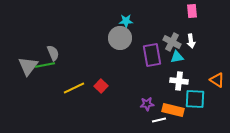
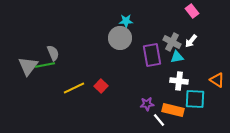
pink rectangle: rotated 32 degrees counterclockwise
white arrow: rotated 48 degrees clockwise
white line: rotated 64 degrees clockwise
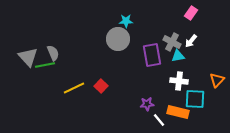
pink rectangle: moved 1 px left, 2 px down; rotated 72 degrees clockwise
gray circle: moved 2 px left, 1 px down
cyan triangle: moved 1 px right, 1 px up
gray triangle: moved 9 px up; rotated 20 degrees counterclockwise
orange triangle: rotated 42 degrees clockwise
orange rectangle: moved 5 px right, 2 px down
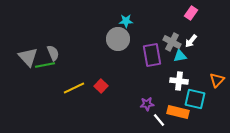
cyan triangle: moved 2 px right
cyan square: rotated 10 degrees clockwise
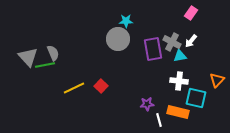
purple rectangle: moved 1 px right, 6 px up
cyan square: moved 1 px right, 1 px up
white line: rotated 24 degrees clockwise
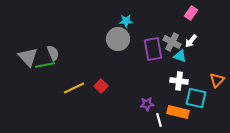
cyan triangle: rotated 32 degrees clockwise
